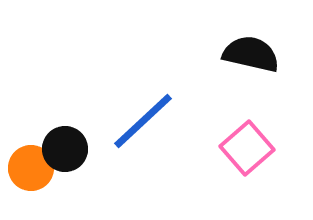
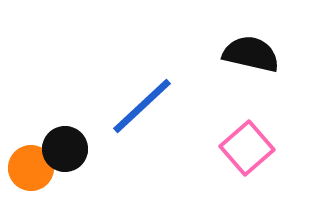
blue line: moved 1 px left, 15 px up
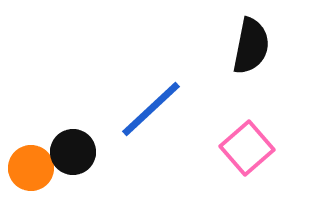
black semicircle: moved 8 px up; rotated 88 degrees clockwise
blue line: moved 9 px right, 3 px down
black circle: moved 8 px right, 3 px down
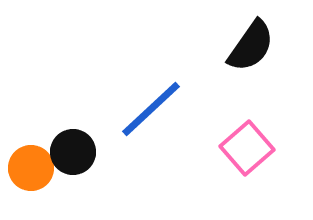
black semicircle: rotated 24 degrees clockwise
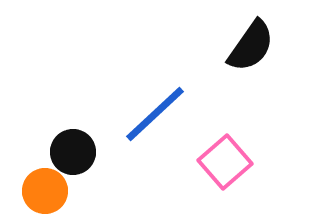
blue line: moved 4 px right, 5 px down
pink square: moved 22 px left, 14 px down
orange circle: moved 14 px right, 23 px down
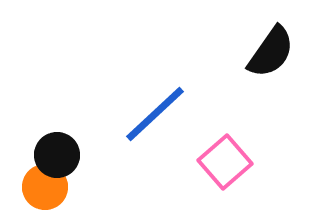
black semicircle: moved 20 px right, 6 px down
black circle: moved 16 px left, 3 px down
orange circle: moved 4 px up
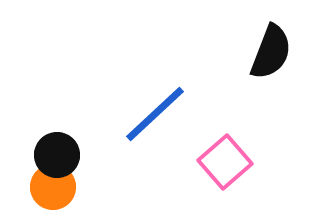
black semicircle: rotated 14 degrees counterclockwise
orange circle: moved 8 px right
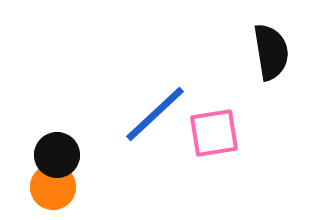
black semicircle: rotated 30 degrees counterclockwise
pink square: moved 11 px left, 29 px up; rotated 32 degrees clockwise
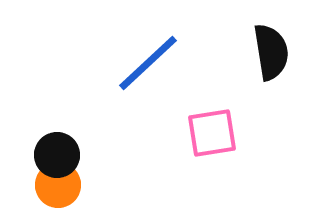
blue line: moved 7 px left, 51 px up
pink square: moved 2 px left
orange circle: moved 5 px right, 2 px up
